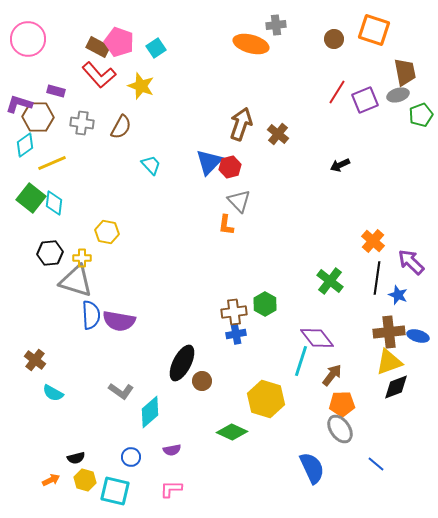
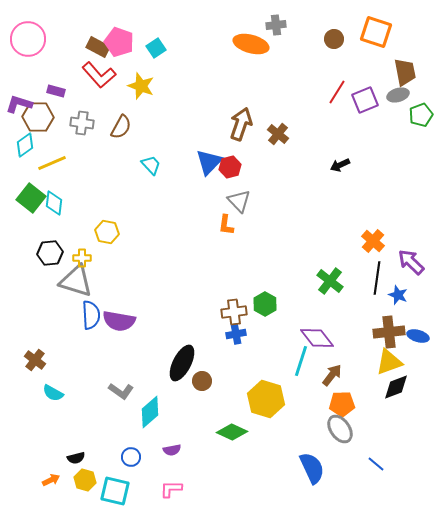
orange square at (374, 30): moved 2 px right, 2 px down
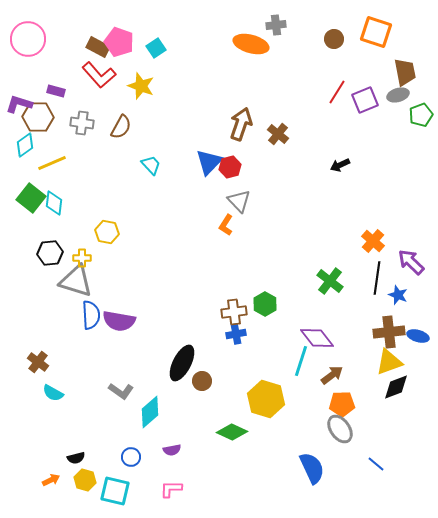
orange L-shape at (226, 225): rotated 25 degrees clockwise
brown cross at (35, 360): moved 3 px right, 2 px down
brown arrow at (332, 375): rotated 15 degrees clockwise
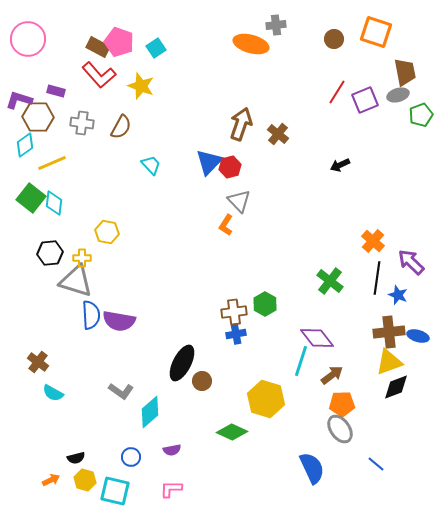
purple L-shape at (19, 104): moved 4 px up
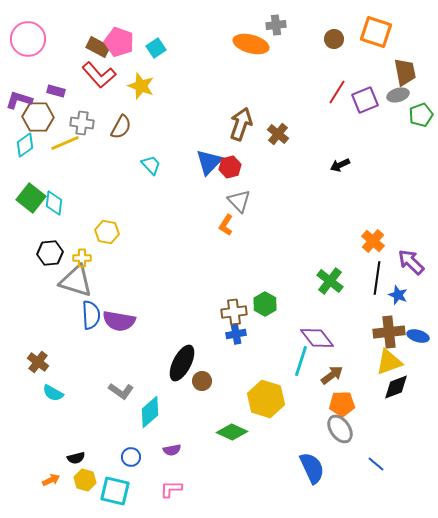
yellow line at (52, 163): moved 13 px right, 20 px up
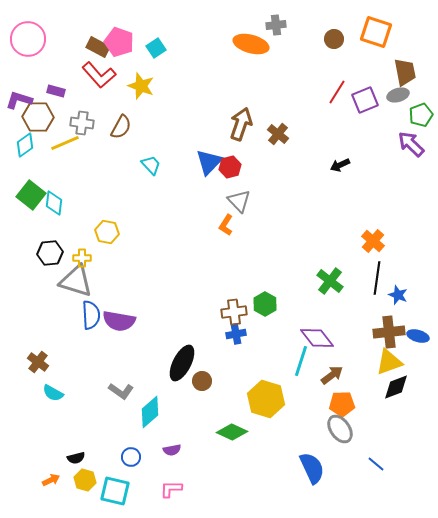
green square at (31, 198): moved 3 px up
purple arrow at (411, 262): moved 118 px up
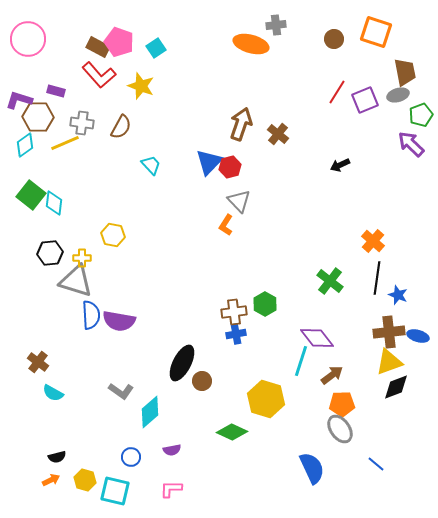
yellow hexagon at (107, 232): moved 6 px right, 3 px down
black semicircle at (76, 458): moved 19 px left, 1 px up
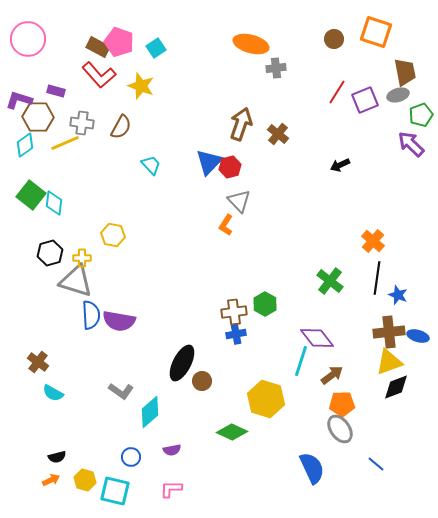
gray cross at (276, 25): moved 43 px down
black hexagon at (50, 253): rotated 10 degrees counterclockwise
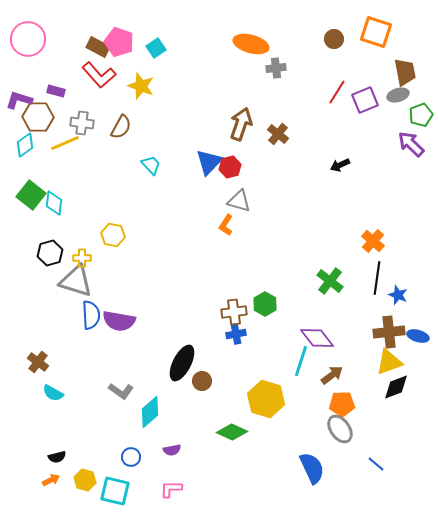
gray triangle at (239, 201): rotated 30 degrees counterclockwise
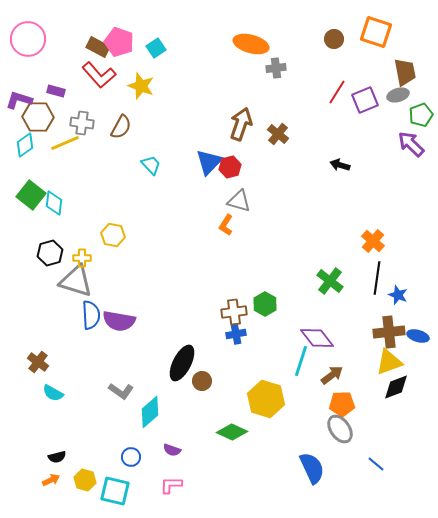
black arrow at (340, 165): rotated 42 degrees clockwise
purple semicircle at (172, 450): rotated 30 degrees clockwise
pink L-shape at (171, 489): moved 4 px up
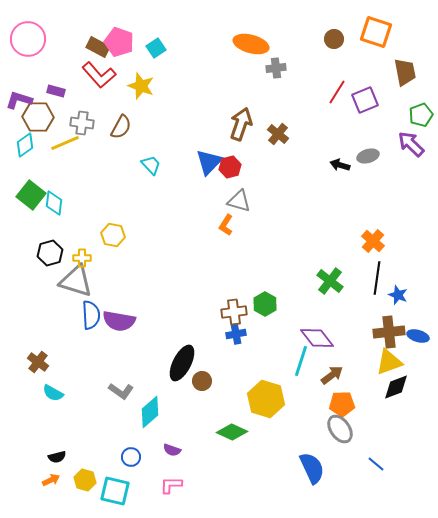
gray ellipse at (398, 95): moved 30 px left, 61 px down
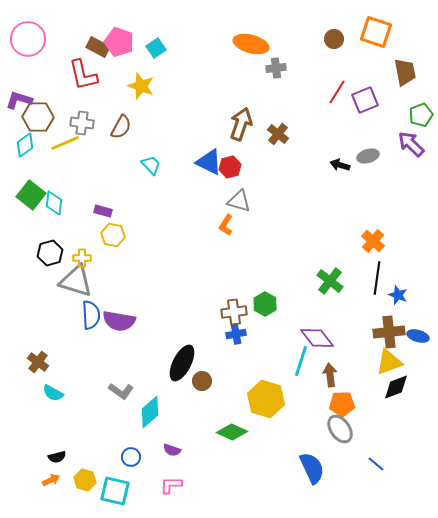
red L-shape at (99, 75): moved 16 px left; rotated 28 degrees clockwise
purple rectangle at (56, 91): moved 47 px right, 120 px down
blue triangle at (209, 162): rotated 48 degrees counterclockwise
brown arrow at (332, 375): moved 2 px left; rotated 60 degrees counterclockwise
